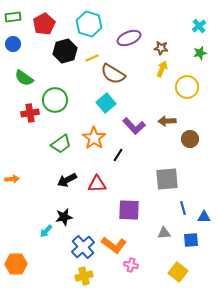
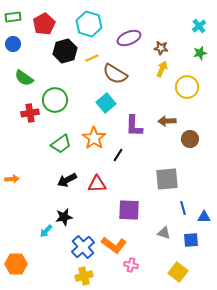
brown semicircle: moved 2 px right
purple L-shape: rotated 45 degrees clockwise
gray triangle: rotated 24 degrees clockwise
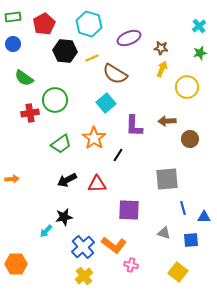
black hexagon: rotated 20 degrees clockwise
yellow cross: rotated 24 degrees counterclockwise
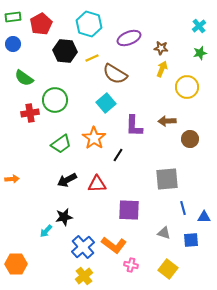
red pentagon: moved 3 px left
yellow square: moved 10 px left, 3 px up
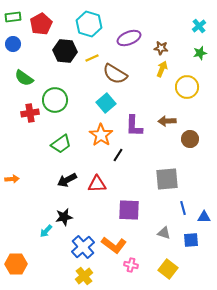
orange star: moved 7 px right, 3 px up
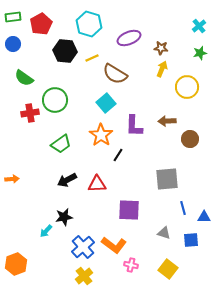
orange hexagon: rotated 20 degrees counterclockwise
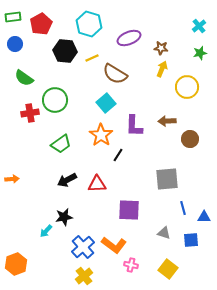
blue circle: moved 2 px right
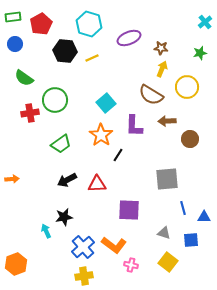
cyan cross: moved 6 px right, 4 px up
brown semicircle: moved 36 px right, 21 px down
cyan arrow: rotated 112 degrees clockwise
yellow square: moved 7 px up
yellow cross: rotated 30 degrees clockwise
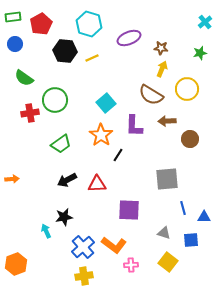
yellow circle: moved 2 px down
pink cross: rotated 16 degrees counterclockwise
